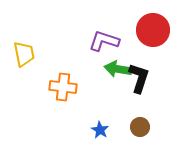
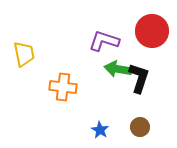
red circle: moved 1 px left, 1 px down
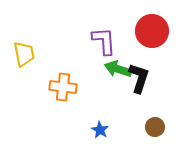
purple L-shape: rotated 68 degrees clockwise
green arrow: rotated 8 degrees clockwise
brown circle: moved 15 px right
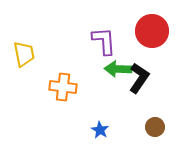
green arrow: rotated 16 degrees counterclockwise
black L-shape: rotated 16 degrees clockwise
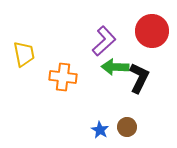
purple L-shape: rotated 52 degrees clockwise
green arrow: moved 3 px left, 2 px up
black L-shape: rotated 8 degrees counterclockwise
orange cross: moved 10 px up
brown circle: moved 28 px left
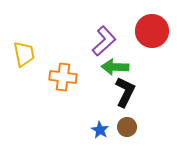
black L-shape: moved 14 px left, 14 px down
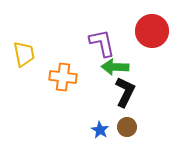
purple L-shape: moved 2 px left, 2 px down; rotated 60 degrees counterclockwise
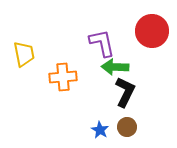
orange cross: rotated 12 degrees counterclockwise
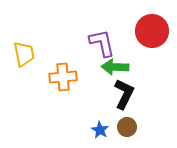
black L-shape: moved 1 px left, 2 px down
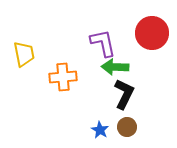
red circle: moved 2 px down
purple L-shape: moved 1 px right
